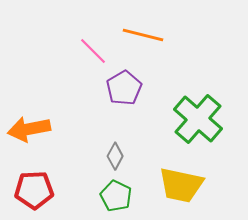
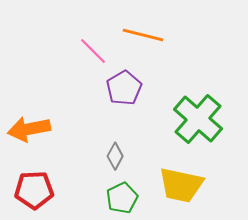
green pentagon: moved 6 px right, 2 px down; rotated 20 degrees clockwise
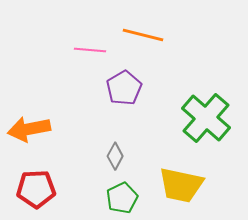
pink line: moved 3 px left, 1 px up; rotated 40 degrees counterclockwise
green cross: moved 8 px right, 1 px up
red pentagon: moved 2 px right, 1 px up
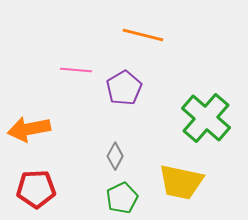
pink line: moved 14 px left, 20 px down
yellow trapezoid: moved 3 px up
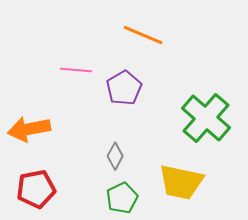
orange line: rotated 9 degrees clockwise
red pentagon: rotated 9 degrees counterclockwise
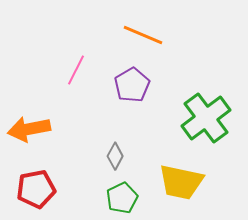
pink line: rotated 68 degrees counterclockwise
purple pentagon: moved 8 px right, 3 px up
green cross: rotated 12 degrees clockwise
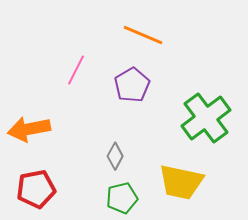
green pentagon: rotated 12 degrees clockwise
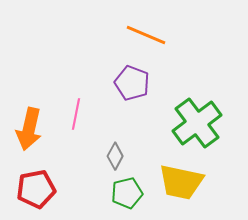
orange line: moved 3 px right
pink line: moved 44 px down; rotated 16 degrees counterclockwise
purple pentagon: moved 2 px up; rotated 20 degrees counterclockwise
green cross: moved 9 px left, 5 px down
orange arrow: rotated 66 degrees counterclockwise
green pentagon: moved 5 px right, 5 px up
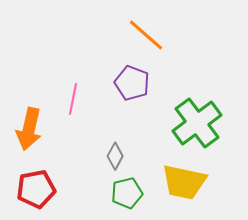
orange line: rotated 18 degrees clockwise
pink line: moved 3 px left, 15 px up
yellow trapezoid: moved 3 px right
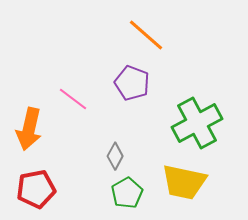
pink line: rotated 64 degrees counterclockwise
green cross: rotated 9 degrees clockwise
green pentagon: rotated 16 degrees counterclockwise
